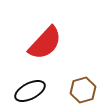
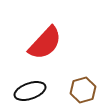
black ellipse: rotated 8 degrees clockwise
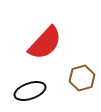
brown hexagon: moved 1 px left, 12 px up
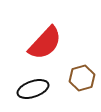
black ellipse: moved 3 px right, 2 px up
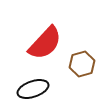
brown hexagon: moved 14 px up
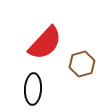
black ellipse: rotated 68 degrees counterclockwise
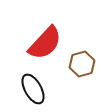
black ellipse: rotated 32 degrees counterclockwise
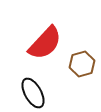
black ellipse: moved 4 px down
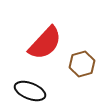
black ellipse: moved 3 px left, 2 px up; rotated 40 degrees counterclockwise
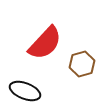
black ellipse: moved 5 px left
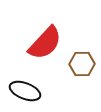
brown hexagon: rotated 15 degrees clockwise
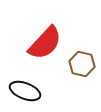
brown hexagon: rotated 15 degrees clockwise
